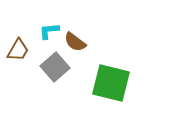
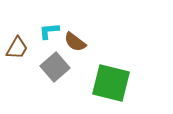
brown trapezoid: moved 1 px left, 2 px up
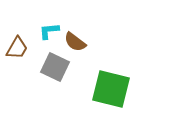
gray square: rotated 24 degrees counterclockwise
green square: moved 6 px down
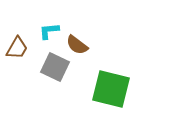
brown semicircle: moved 2 px right, 3 px down
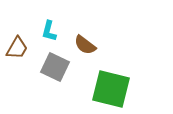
cyan L-shape: rotated 70 degrees counterclockwise
brown semicircle: moved 8 px right
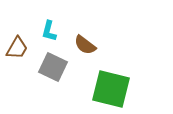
gray square: moved 2 px left
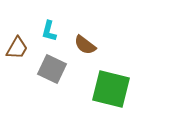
gray square: moved 1 px left, 2 px down
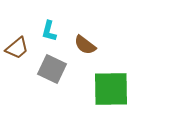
brown trapezoid: rotated 20 degrees clockwise
green square: rotated 15 degrees counterclockwise
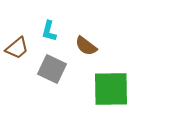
brown semicircle: moved 1 px right, 1 px down
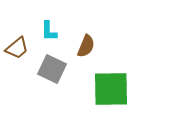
cyan L-shape: rotated 15 degrees counterclockwise
brown semicircle: rotated 105 degrees counterclockwise
